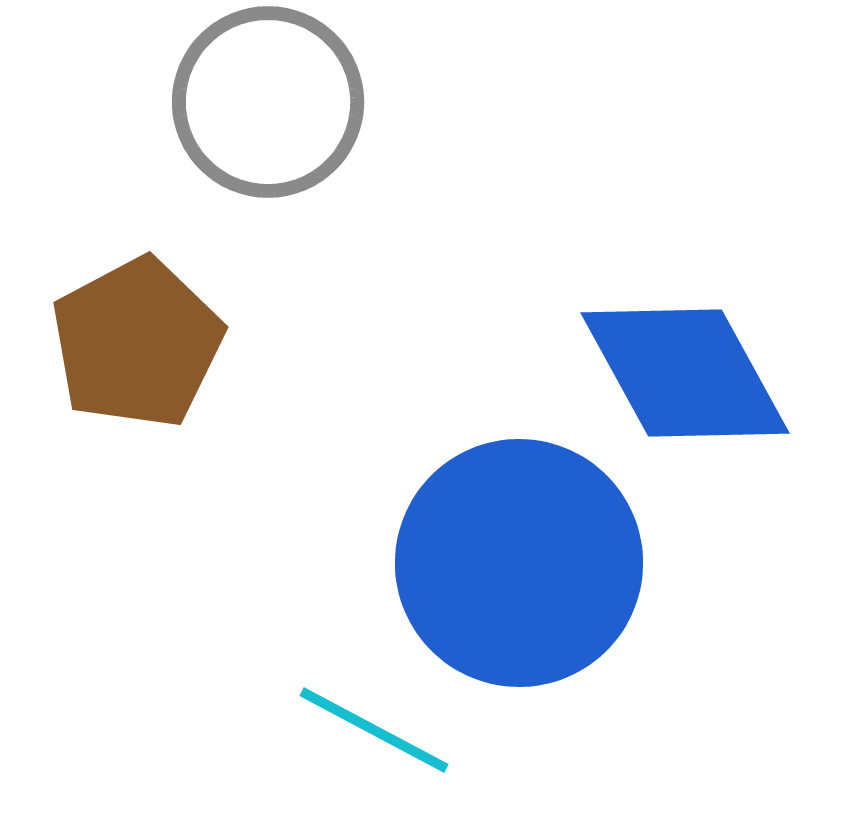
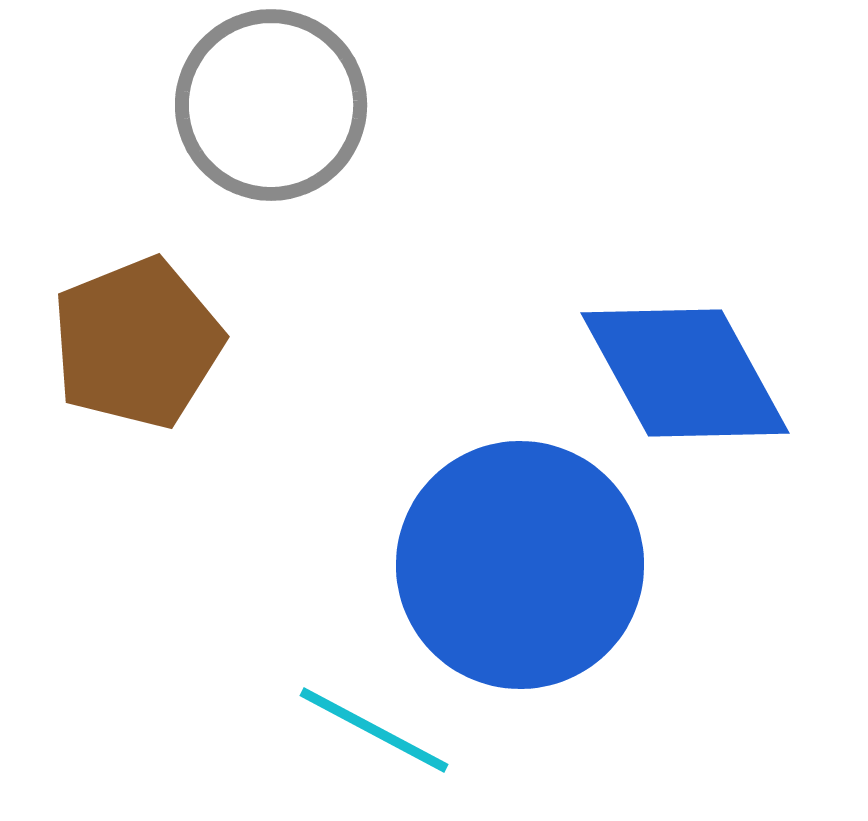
gray circle: moved 3 px right, 3 px down
brown pentagon: rotated 6 degrees clockwise
blue circle: moved 1 px right, 2 px down
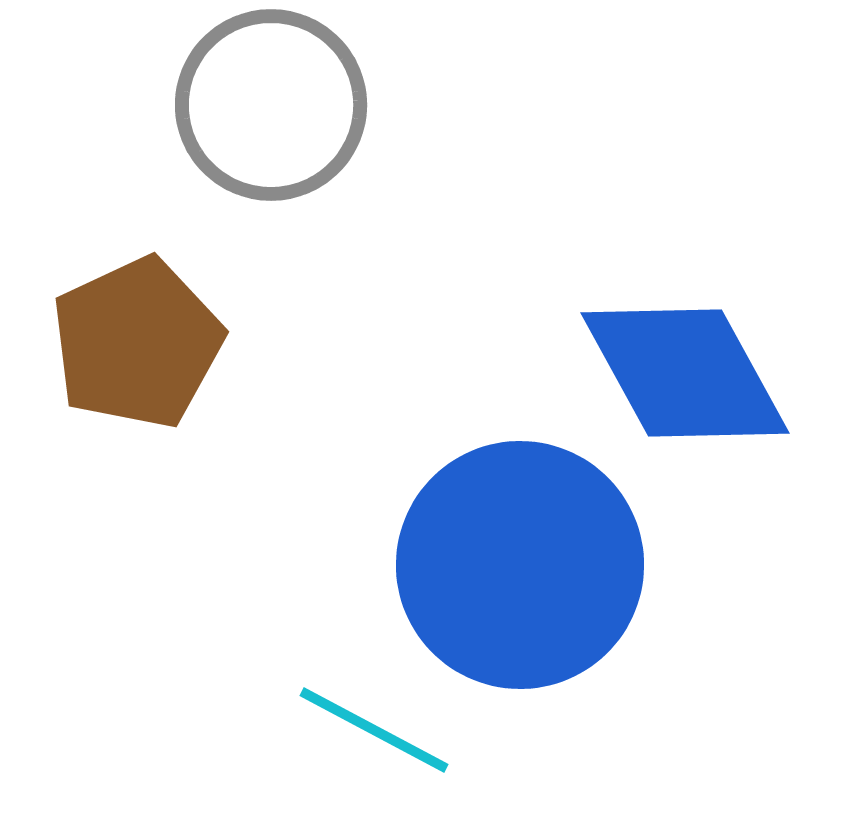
brown pentagon: rotated 3 degrees counterclockwise
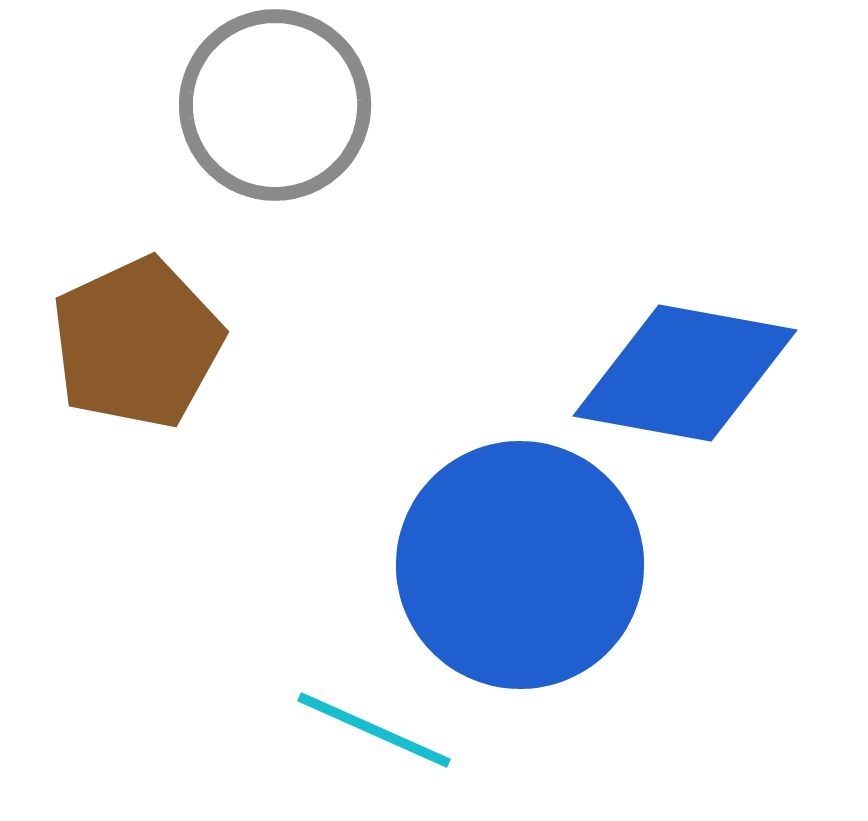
gray circle: moved 4 px right
blue diamond: rotated 51 degrees counterclockwise
cyan line: rotated 4 degrees counterclockwise
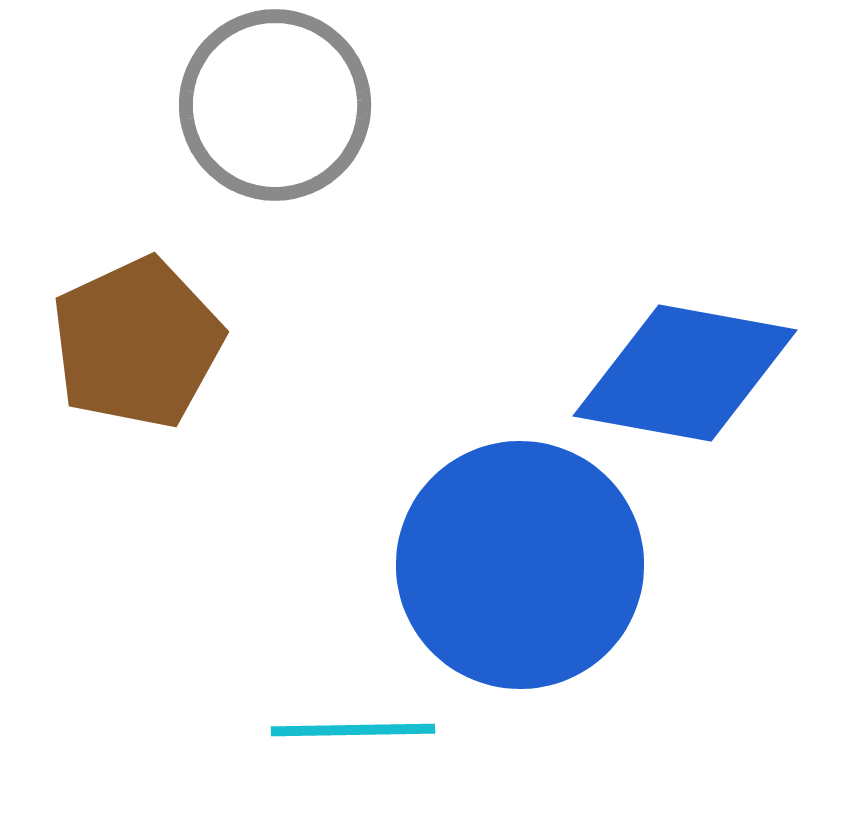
cyan line: moved 21 px left; rotated 25 degrees counterclockwise
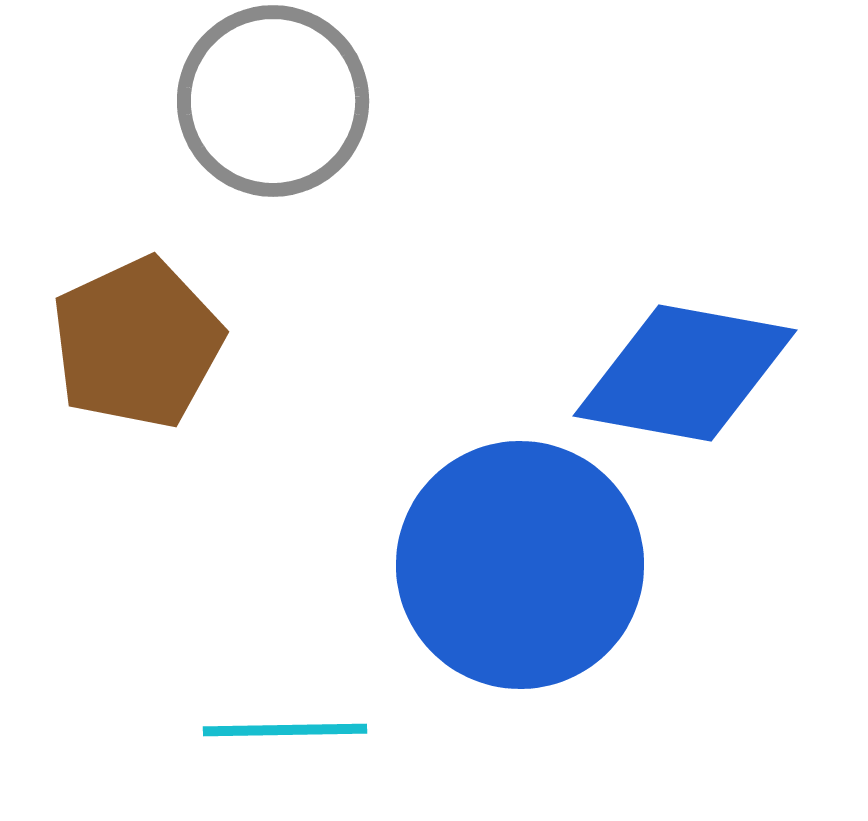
gray circle: moved 2 px left, 4 px up
cyan line: moved 68 px left
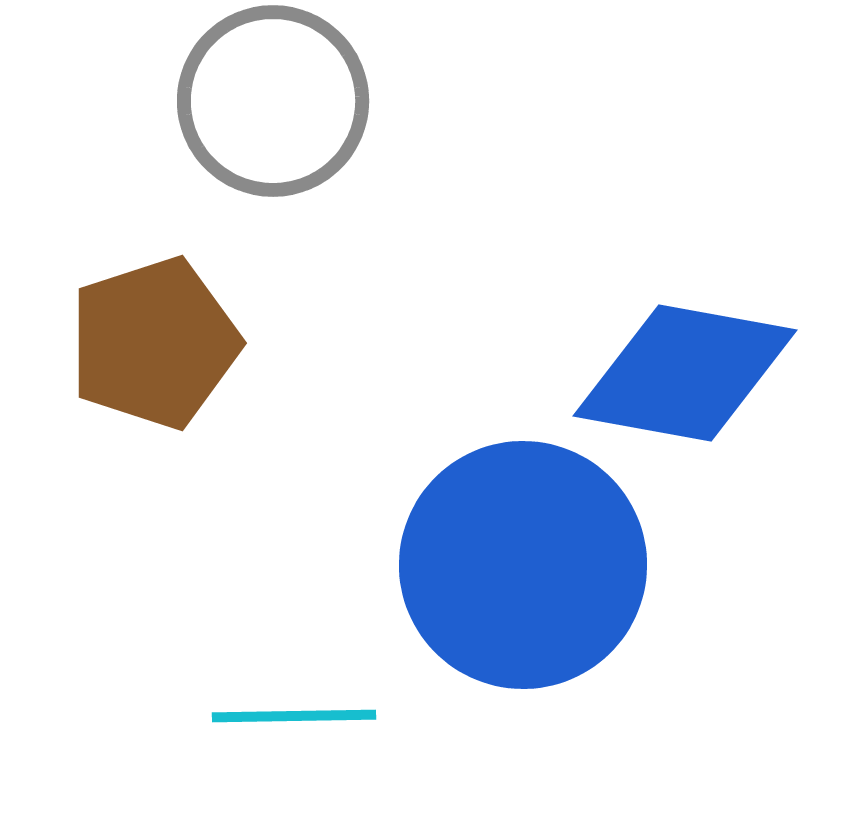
brown pentagon: moved 17 px right; rotated 7 degrees clockwise
blue circle: moved 3 px right
cyan line: moved 9 px right, 14 px up
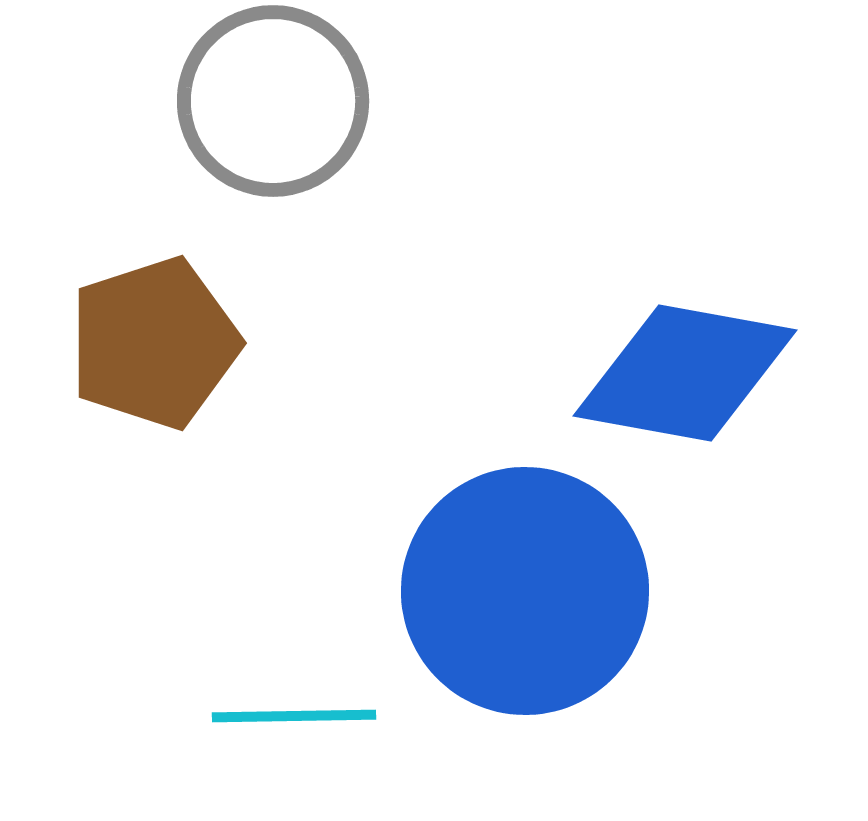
blue circle: moved 2 px right, 26 px down
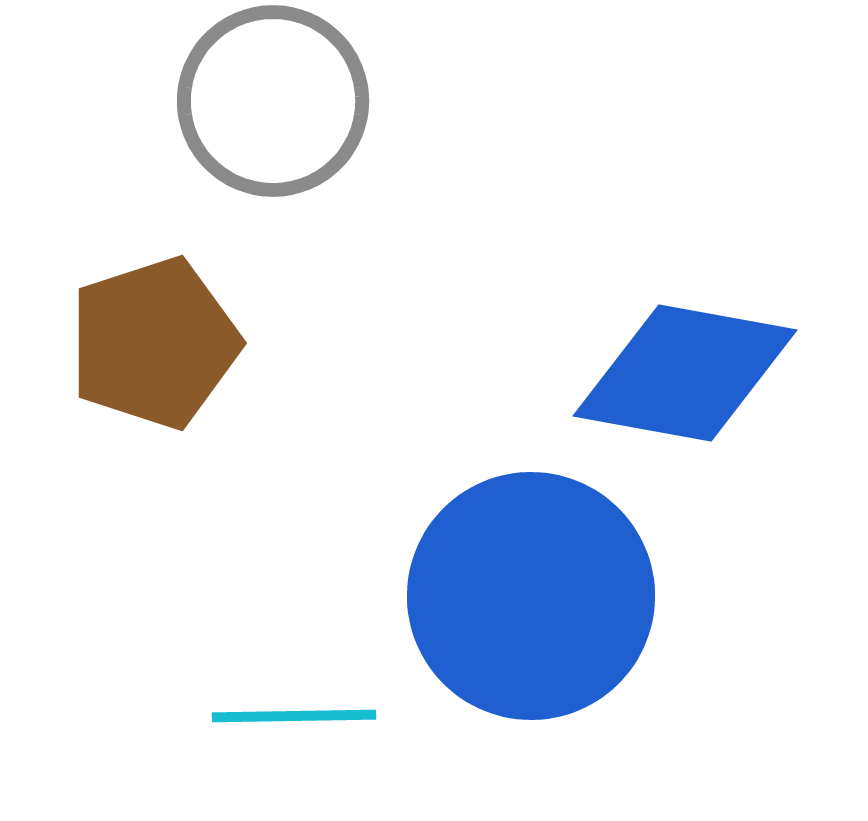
blue circle: moved 6 px right, 5 px down
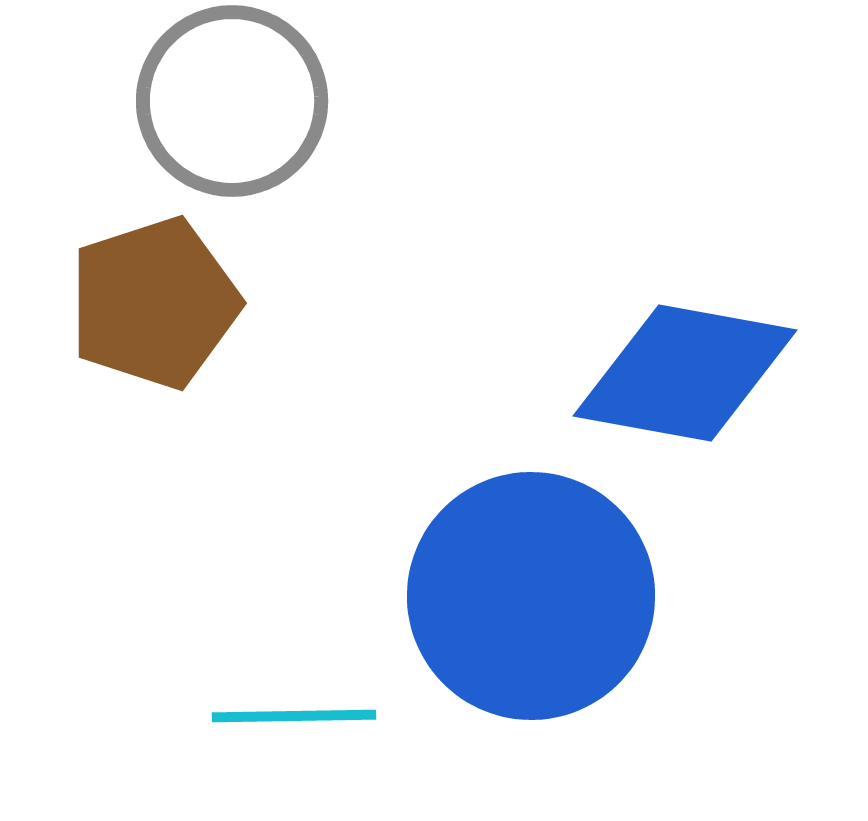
gray circle: moved 41 px left
brown pentagon: moved 40 px up
